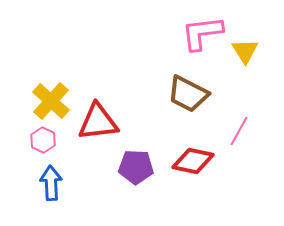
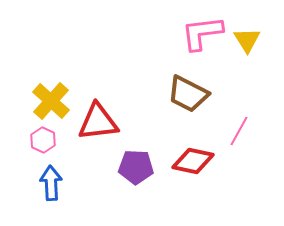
yellow triangle: moved 2 px right, 11 px up
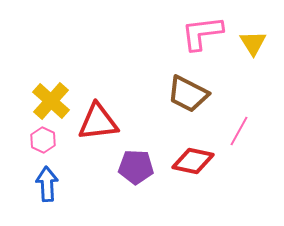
yellow triangle: moved 6 px right, 3 px down
blue arrow: moved 4 px left, 1 px down
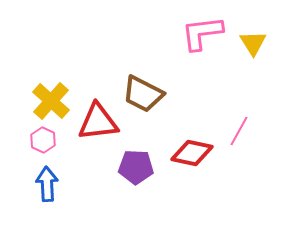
brown trapezoid: moved 45 px left
red diamond: moved 1 px left, 8 px up
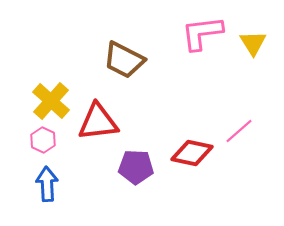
brown trapezoid: moved 19 px left, 34 px up
pink line: rotated 20 degrees clockwise
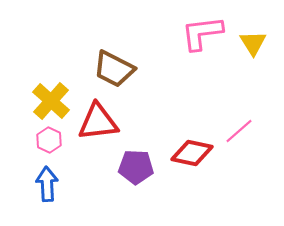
brown trapezoid: moved 10 px left, 9 px down
pink hexagon: moved 6 px right
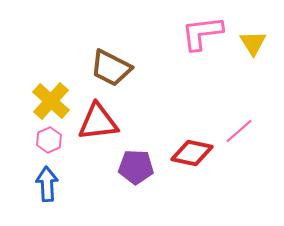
brown trapezoid: moved 3 px left, 1 px up
pink hexagon: rotated 10 degrees clockwise
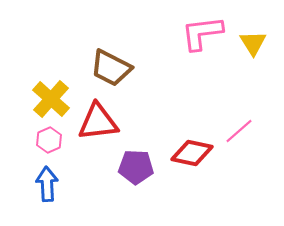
yellow cross: moved 2 px up
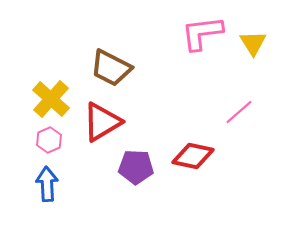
red triangle: moved 4 px right; rotated 24 degrees counterclockwise
pink line: moved 19 px up
red diamond: moved 1 px right, 3 px down
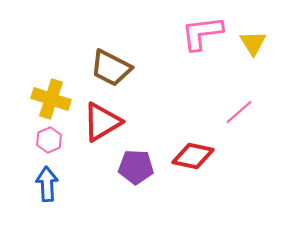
yellow cross: rotated 24 degrees counterclockwise
